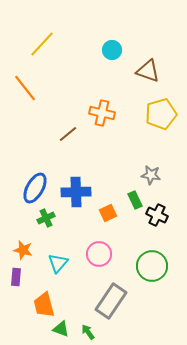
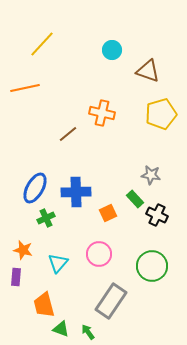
orange line: rotated 64 degrees counterclockwise
green rectangle: moved 1 px up; rotated 18 degrees counterclockwise
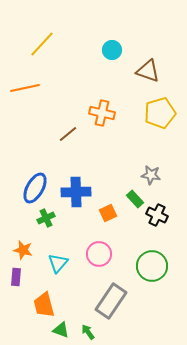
yellow pentagon: moved 1 px left, 1 px up
green triangle: moved 1 px down
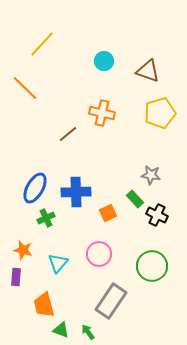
cyan circle: moved 8 px left, 11 px down
orange line: rotated 56 degrees clockwise
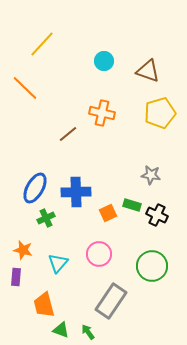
green rectangle: moved 3 px left, 6 px down; rotated 30 degrees counterclockwise
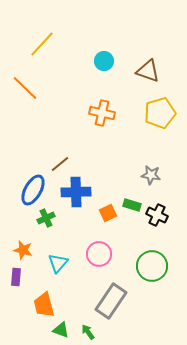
brown line: moved 8 px left, 30 px down
blue ellipse: moved 2 px left, 2 px down
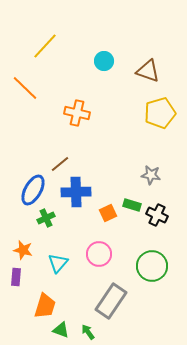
yellow line: moved 3 px right, 2 px down
orange cross: moved 25 px left
orange trapezoid: moved 1 px right, 1 px down; rotated 148 degrees counterclockwise
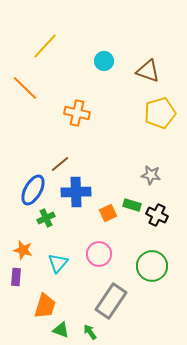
green arrow: moved 2 px right
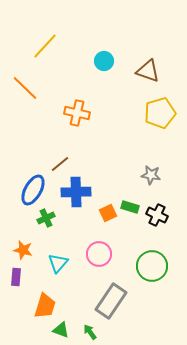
green rectangle: moved 2 px left, 2 px down
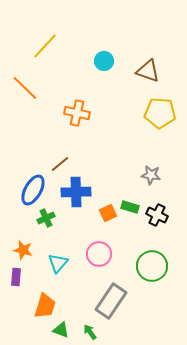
yellow pentagon: rotated 20 degrees clockwise
